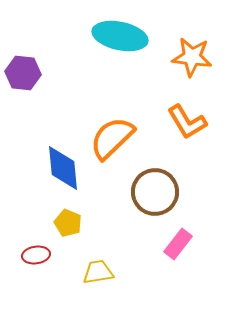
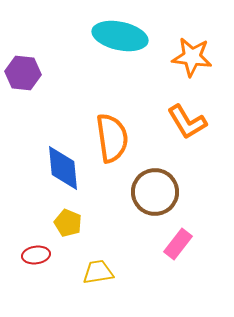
orange semicircle: rotated 126 degrees clockwise
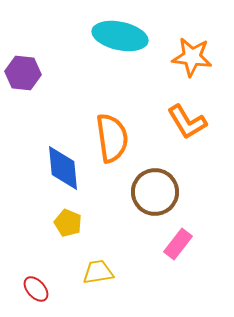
red ellipse: moved 34 px down; rotated 56 degrees clockwise
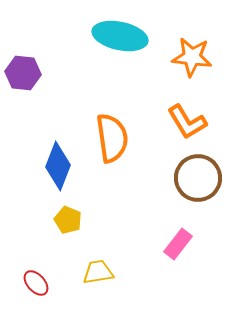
blue diamond: moved 5 px left, 2 px up; rotated 27 degrees clockwise
brown circle: moved 43 px right, 14 px up
yellow pentagon: moved 3 px up
red ellipse: moved 6 px up
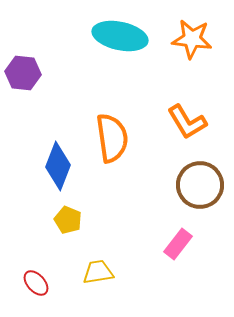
orange star: moved 18 px up
brown circle: moved 2 px right, 7 px down
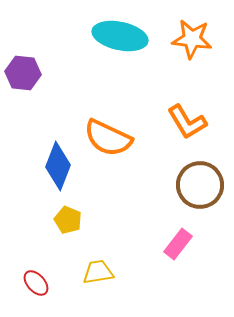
orange semicircle: moved 4 px left; rotated 123 degrees clockwise
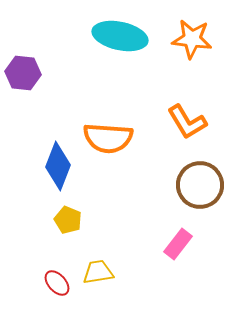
orange semicircle: rotated 21 degrees counterclockwise
red ellipse: moved 21 px right
